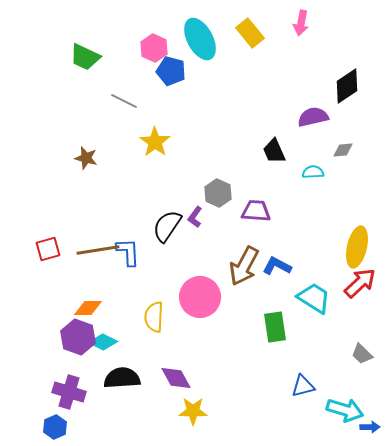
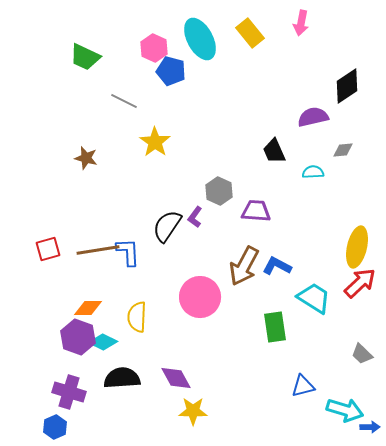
gray hexagon at (218, 193): moved 1 px right, 2 px up
yellow semicircle at (154, 317): moved 17 px left
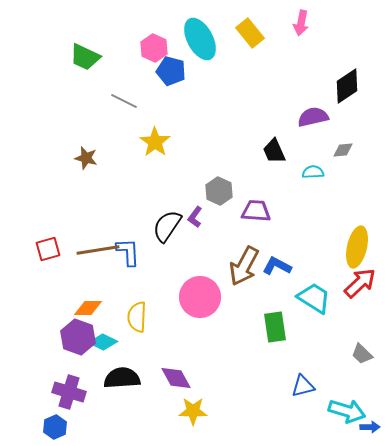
cyan arrow at (345, 410): moved 2 px right, 1 px down
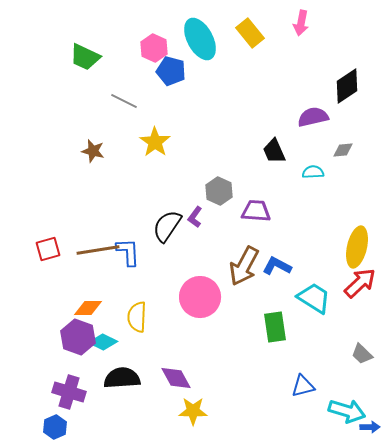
brown star at (86, 158): moved 7 px right, 7 px up
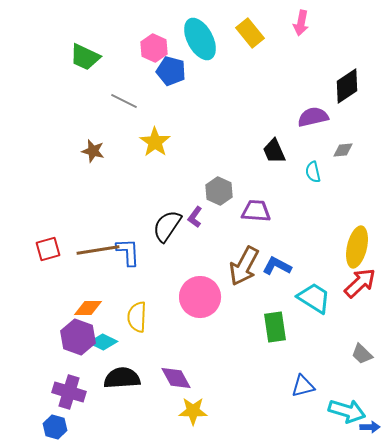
cyan semicircle at (313, 172): rotated 100 degrees counterclockwise
blue hexagon at (55, 427): rotated 20 degrees counterclockwise
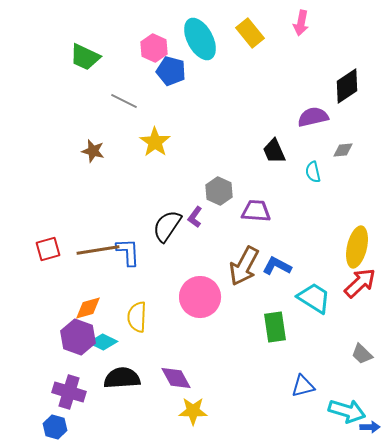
orange diamond at (88, 308): rotated 16 degrees counterclockwise
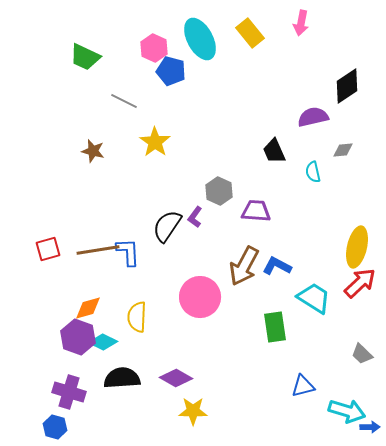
purple diamond at (176, 378): rotated 32 degrees counterclockwise
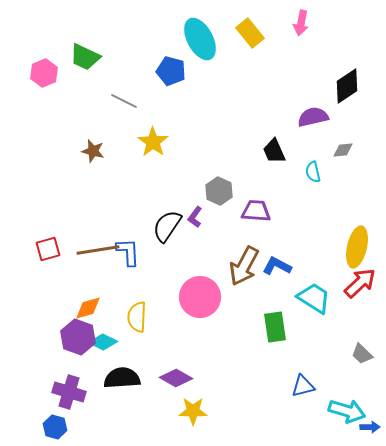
pink hexagon at (154, 48): moved 110 px left, 25 px down; rotated 12 degrees clockwise
yellow star at (155, 142): moved 2 px left
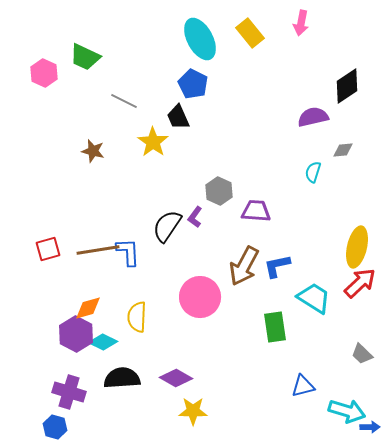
blue pentagon at (171, 71): moved 22 px right, 13 px down; rotated 12 degrees clockwise
pink hexagon at (44, 73): rotated 12 degrees counterclockwise
black trapezoid at (274, 151): moved 96 px left, 34 px up
cyan semicircle at (313, 172): rotated 30 degrees clockwise
blue L-shape at (277, 266): rotated 40 degrees counterclockwise
purple hexagon at (78, 337): moved 2 px left, 3 px up; rotated 8 degrees clockwise
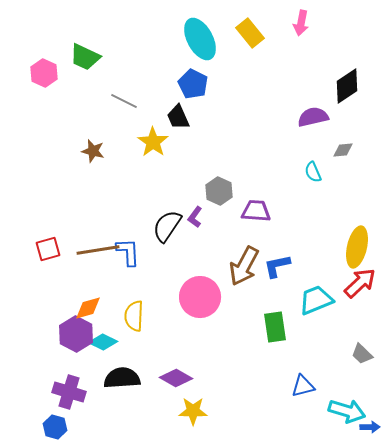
cyan semicircle at (313, 172): rotated 40 degrees counterclockwise
cyan trapezoid at (314, 298): moved 2 px right, 2 px down; rotated 54 degrees counterclockwise
yellow semicircle at (137, 317): moved 3 px left, 1 px up
